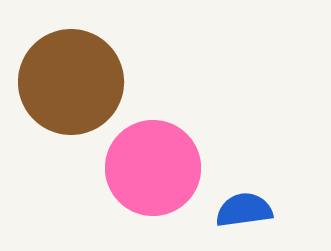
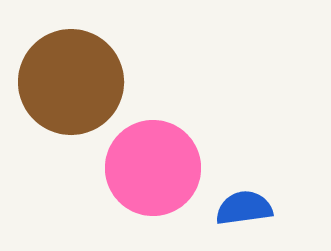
blue semicircle: moved 2 px up
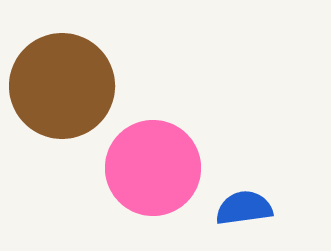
brown circle: moved 9 px left, 4 px down
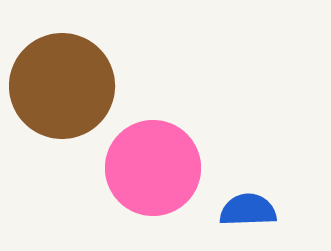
blue semicircle: moved 4 px right, 2 px down; rotated 6 degrees clockwise
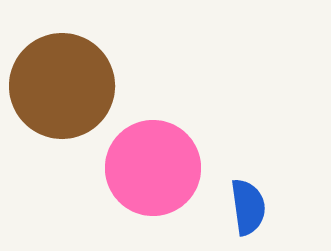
blue semicircle: moved 3 px up; rotated 84 degrees clockwise
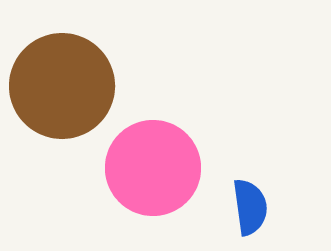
blue semicircle: moved 2 px right
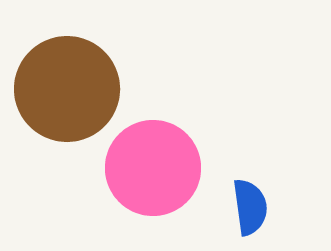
brown circle: moved 5 px right, 3 px down
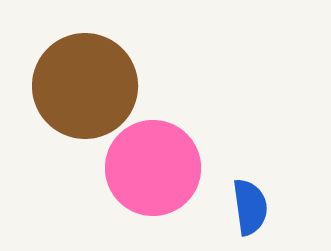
brown circle: moved 18 px right, 3 px up
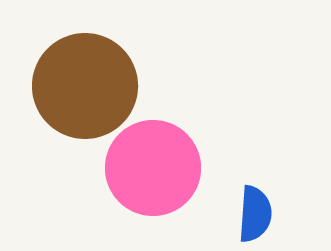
blue semicircle: moved 5 px right, 7 px down; rotated 12 degrees clockwise
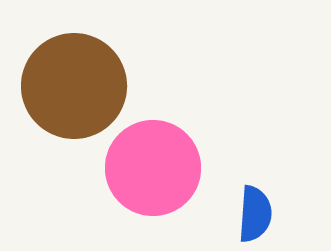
brown circle: moved 11 px left
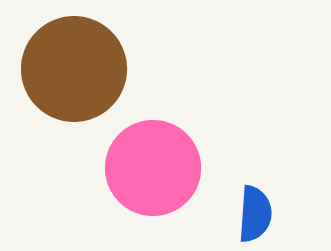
brown circle: moved 17 px up
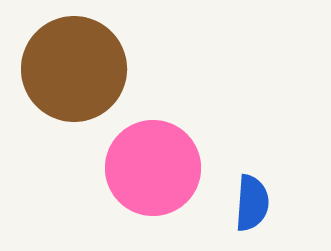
blue semicircle: moved 3 px left, 11 px up
